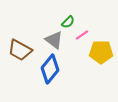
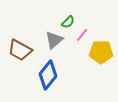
pink line: rotated 16 degrees counterclockwise
gray triangle: rotated 42 degrees clockwise
blue diamond: moved 2 px left, 6 px down
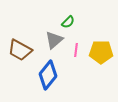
pink line: moved 6 px left, 15 px down; rotated 32 degrees counterclockwise
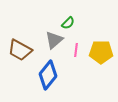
green semicircle: moved 1 px down
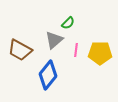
yellow pentagon: moved 1 px left, 1 px down
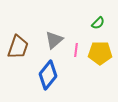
green semicircle: moved 30 px right
brown trapezoid: moved 2 px left, 3 px up; rotated 100 degrees counterclockwise
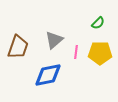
pink line: moved 2 px down
blue diamond: rotated 40 degrees clockwise
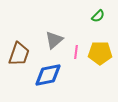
green semicircle: moved 7 px up
brown trapezoid: moved 1 px right, 7 px down
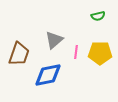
green semicircle: rotated 32 degrees clockwise
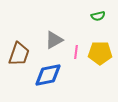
gray triangle: rotated 12 degrees clockwise
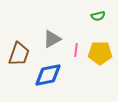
gray triangle: moved 2 px left, 1 px up
pink line: moved 2 px up
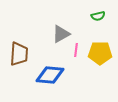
gray triangle: moved 9 px right, 5 px up
brown trapezoid: rotated 15 degrees counterclockwise
blue diamond: moved 2 px right; rotated 16 degrees clockwise
